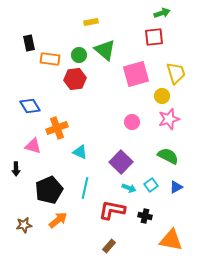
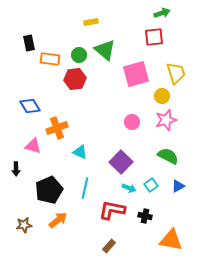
pink star: moved 3 px left, 1 px down
blue triangle: moved 2 px right, 1 px up
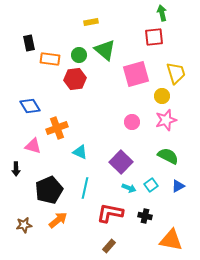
green arrow: rotated 84 degrees counterclockwise
red L-shape: moved 2 px left, 3 px down
